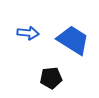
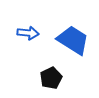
black pentagon: rotated 20 degrees counterclockwise
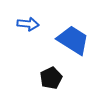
blue arrow: moved 9 px up
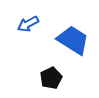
blue arrow: rotated 145 degrees clockwise
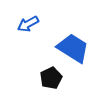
blue trapezoid: moved 8 px down
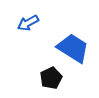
blue arrow: moved 1 px up
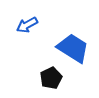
blue arrow: moved 1 px left, 2 px down
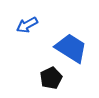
blue trapezoid: moved 2 px left
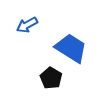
black pentagon: rotated 15 degrees counterclockwise
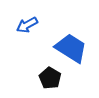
black pentagon: moved 1 px left
